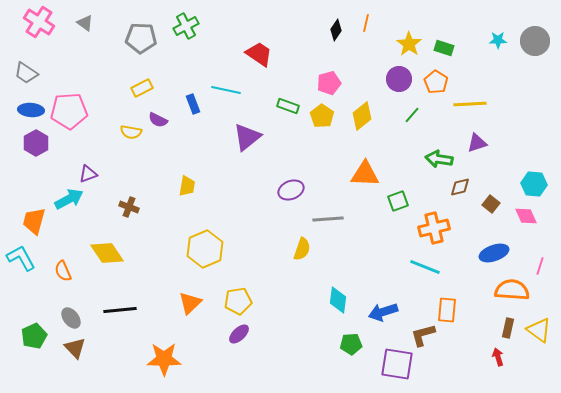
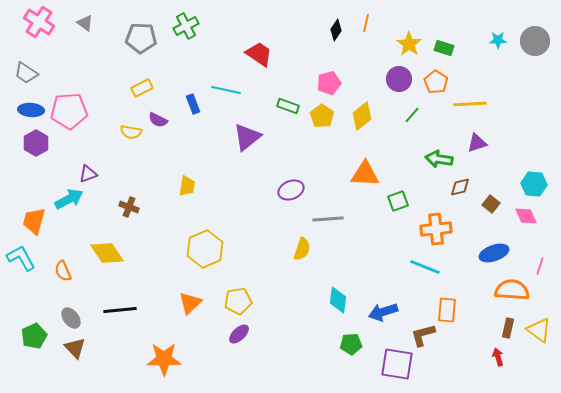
orange cross at (434, 228): moved 2 px right, 1 px down; rotated 8 degrees clockwise
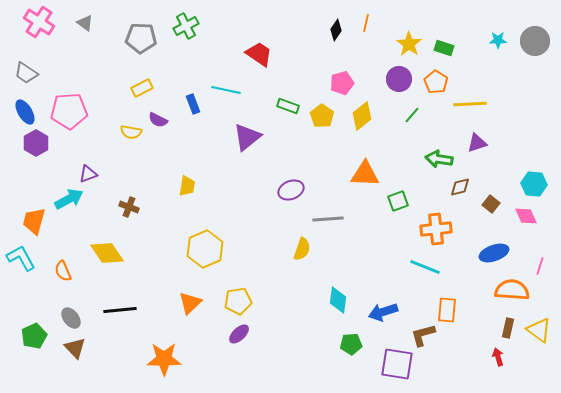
pink pentagon at (329, 83): moved 13 px right
blue ellipse at (31, 110): moved 6 px left, 2 px down; rotated 55 degrees clockwise
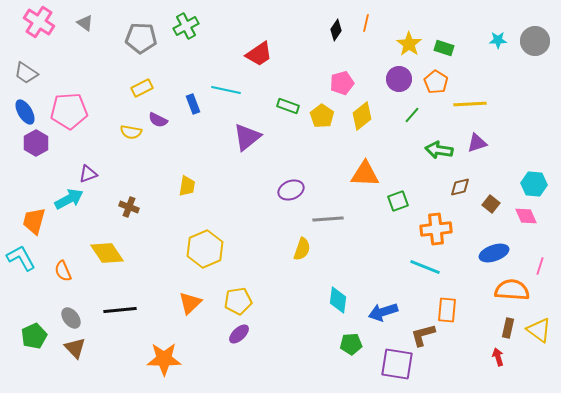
red trapezoid at (259, 54): rotated 112 degrees clockwise
green arrow at (439, 159): moved 9 px up
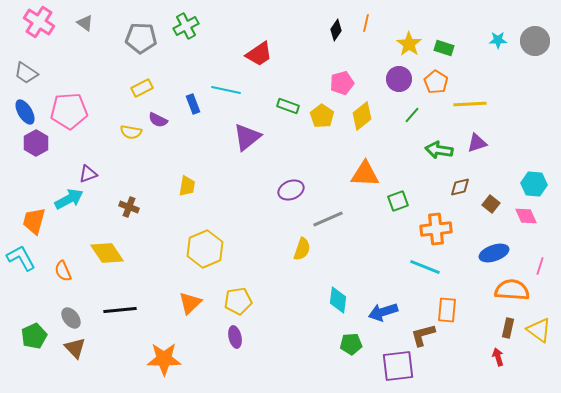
gray line at (328, 219): rotated 20 degrees counterclockwise
purple ellipse at (239, 334): moved 4 px left, 3 px down; rotated 60 degrees counterclockwise
purple square at (397, 364): moved 1 px right, 2 px down; rotated 16 degrees counterclockwise
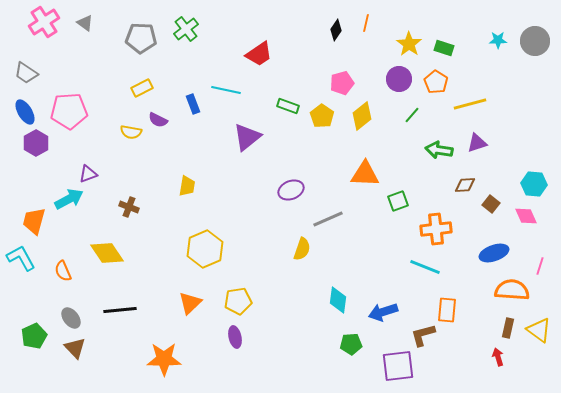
pink cross at (39, 22): moved 5 px right; rotated 24 degrees clockwise
green cross at (186, 26): moved 3 px down; rotated 10 degrees counterclockwise
yellow line at (470, 104): rotated 12 degrees counterclockwise
brown diamond at (460, 187): moved 5 px right, 2 px up; rotated 10 degrees clockwise
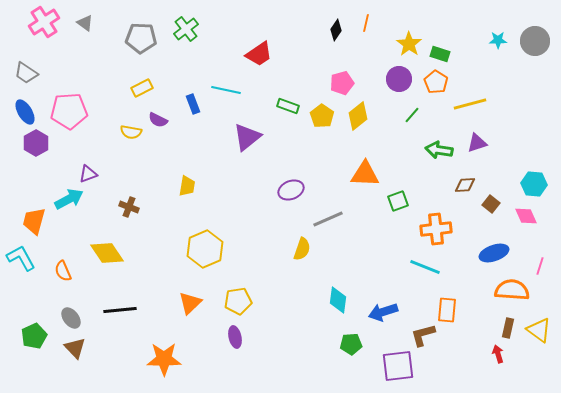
green rectangle at (444, 48): moved 4 px left, 6 px down
yellow diamond at (362, 116): moved 4 px left
red arrow at (498, 357): moved 3 px up
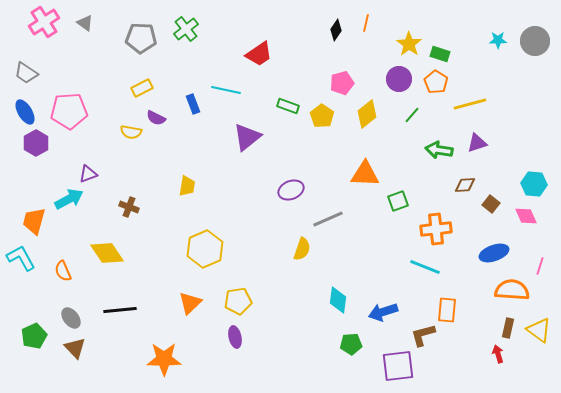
yellow diamond at (358, 116): moved 9 px right, 2 px up
purple semicircle at (158, 120): moved 2 px left, 2 px up
